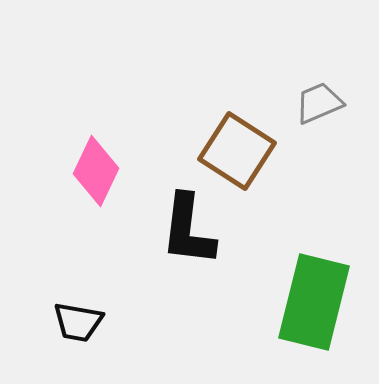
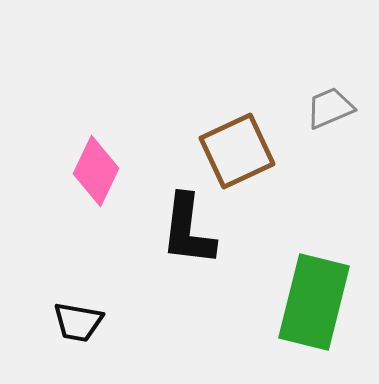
gray trapezoid: moved 11 px right, 5 px down
brown square: rotated 32 degrees clockwise
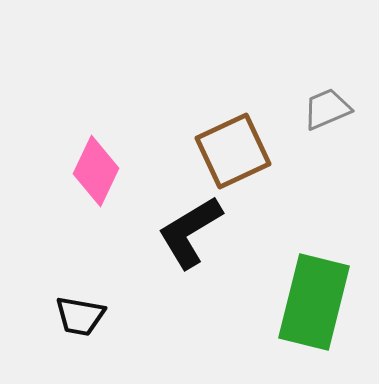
gray trapezoid: moved 3 px left, 1 px down
brown square: moved 4 px left
black L-shape: moved 2 px right, 2 px down; rotated 52 degrees clockwise
black trapezoid: moved 2 px right, 6 px up
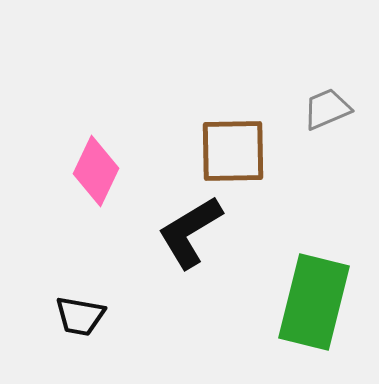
brown square: rotated 24 degrees clockwise
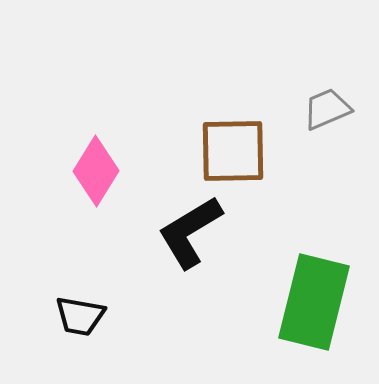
pink diamond: rotated 6 degrees clockwise
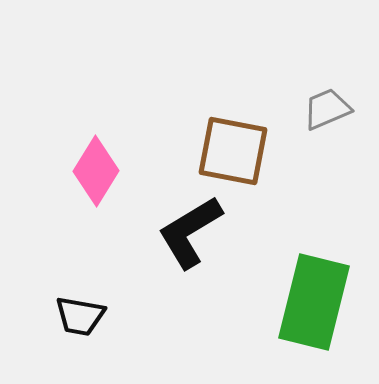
brown square: rotated 12 degrees clockwise
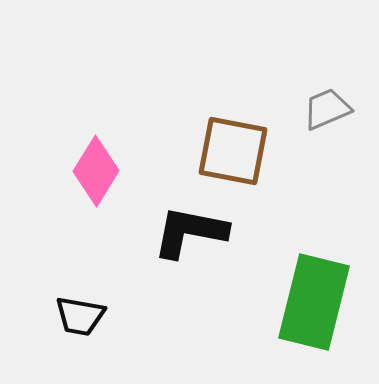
black L-shape: rotated 42 degrees clockwise
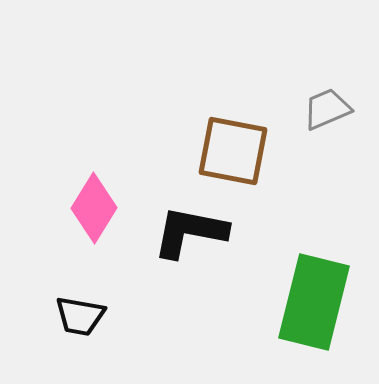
pink diamond: moved 2 px left, 37 px down
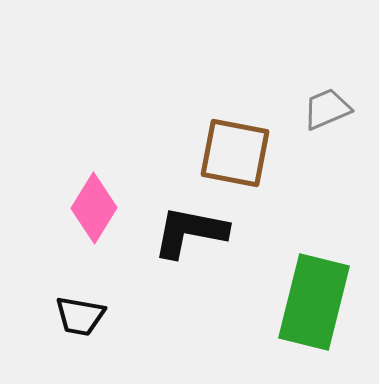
brown square: moved 2 px right, 2 px down
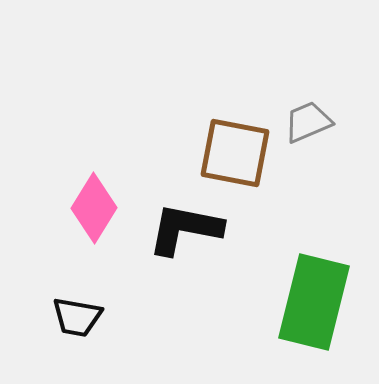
gray trapezoid: moved 19 px left, 13 px down
black L-shape: moved 5 px left, 3 px up
black trapezoid: moved 3 px left, 1 px down
